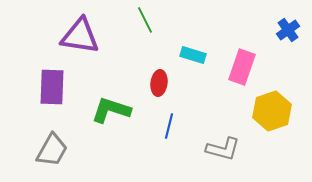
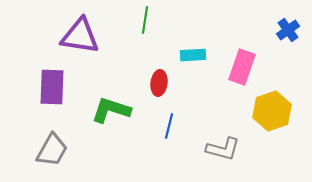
green line: rotated 36 degrees clockwise
cyan rectangle: rotated 20 degrees counterclockwise
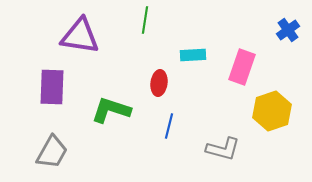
gray trapezoid: moved 2 px down
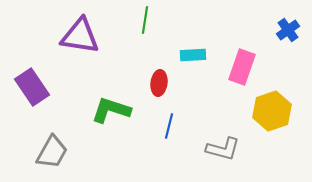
purple rectangle: moved 20 px left; rotated 36 degrees counterclockwise
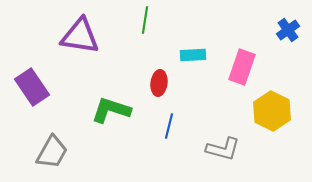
yellow hexagon: rotated 15 degrees counterclockwise
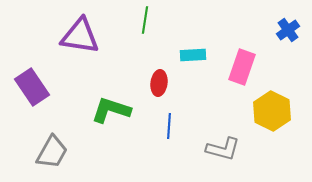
blue line: rotated 10 degrees counterclockwise
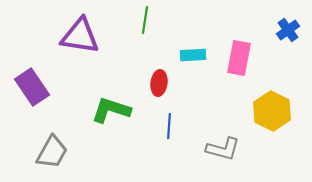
pink rectangle: moved 3 px left, 9 px up; rotated 8 degrees counterclockwise
